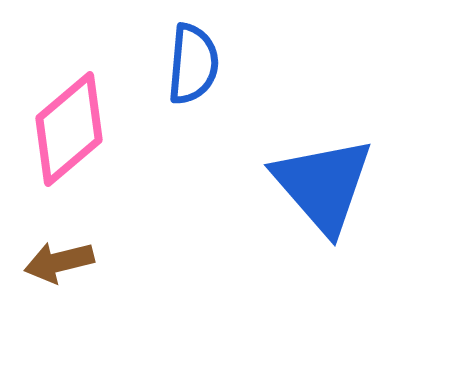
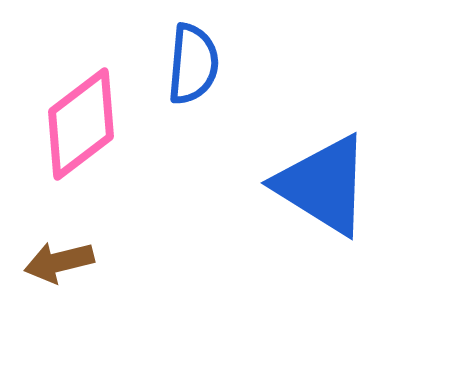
pink diamond: moved 12 px right, 5 px up; rotated 3 degrees clockwise
blue triangle: rotated 17 degrees counterclockwise
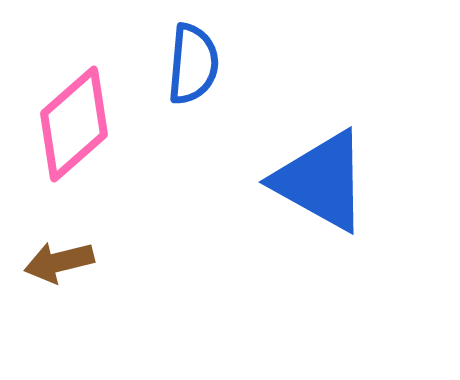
pink diamond: moved 7 px left; rotated 4 degrees counterclockwise
blue triangle: moved 2 px left, 4 px up; rotated 3 degrees counterclockwise
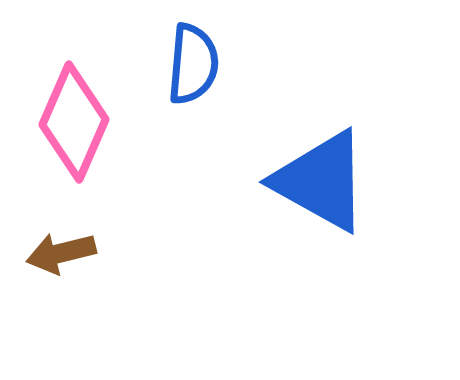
pink diamond: moved 2 px up; rotated 25 degrees counterclockwise
brown arrow: moved 2 px right, 9 px up
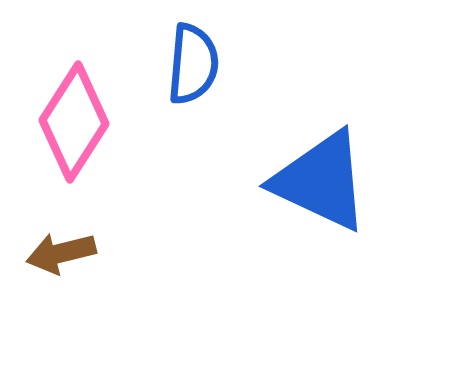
pink diamond: rotated 9 degrees clockwise
blue triangle: rotated 4 degrees counterclockwise
